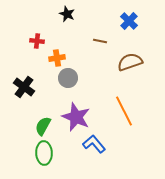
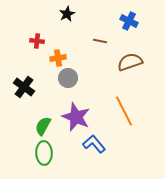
black star: rotated 21 degrees clockwise
blue cross: rotated 18 degrees counterclockwise
orange cross: moved 1 px right
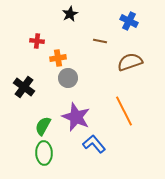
black star: moved 3 px right
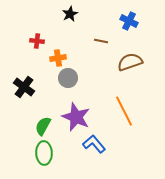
brown line: moved 1 px right
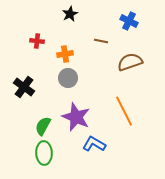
orange cross: moved 7 px right, 4 px up
blue L-shape: rotated 20 degrees counterclockwise
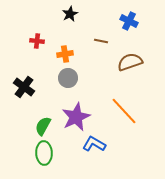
orange line: rotated 16 degrees counterclockwise
purple star: rotated 24 degrees clockwise
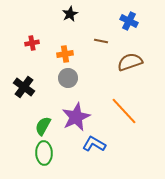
red cross: moved 5 px left, 2 px down; rotated 16 degrees counterclockwise
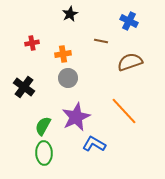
orange cross: moved 2 px left
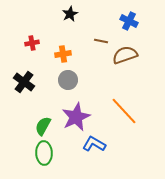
brown semicircle: moved 5 px left, 7 px up
gray circle: moved 2 px down
black cross: moved 5 px up
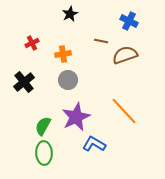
red cross: rotated 16 degrees counterclockwise
black cross: rotated 15 degrees clockwise
